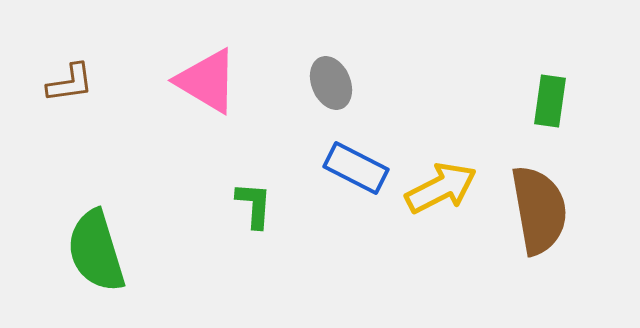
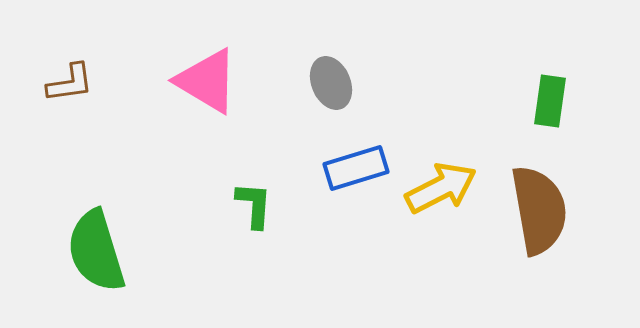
blue rectangle: rotated 44 degrees counterclockwise
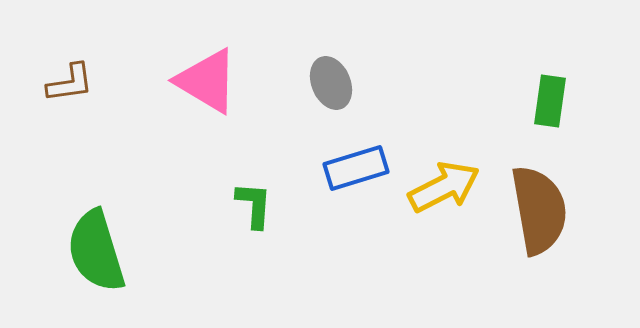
yellow arrow: moved 3 px right, 1 px up
